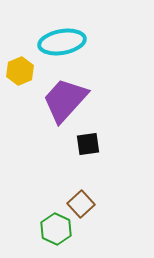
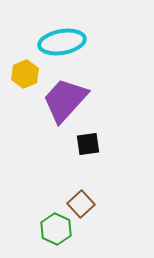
yellow hexagon: moved 5 px right, 3 px down
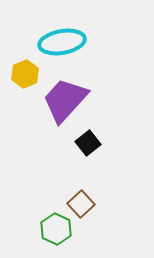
black square: moved 1 px up; rotated 30 degrees counterclockwise
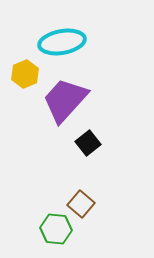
brown square: rotated 8 degrees counterclockwise
green hexagon: rotated 20 degrees counterclockwise
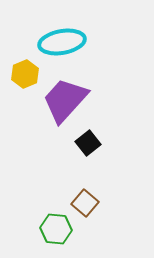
brown square: moved 4 px right, 1 px up
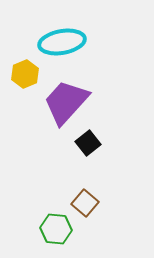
purple trapezoid: moved 1 px right, 2 px down
